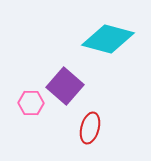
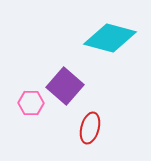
cyan diamond: moved 2 px right, 1 px up
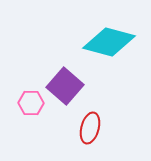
cyan diamond: moved 1 px left, 4 px down
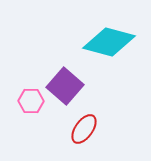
pink hexagon: moved 2 px up
red ellipse: moved 6 px left, 1 px down; rotated 20 degrees clockwise
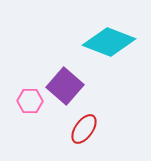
cyan diamond: rotated 6 degrees clockwise
pink hexagon: moved 1 px left
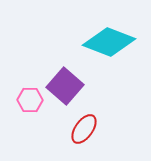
pink hexagon: moved 1 px up
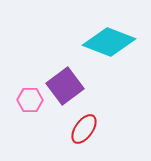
purple square: rotated 12 degrees clockwise
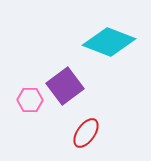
red ellipse: moved 2 px right, 4 px down
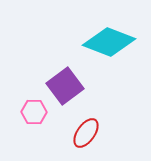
pink hexagon: moved 4 px right, 12 px down
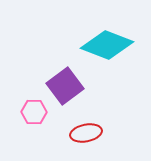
cyan diamond: moved 2 px left, 3 px down
red ellipse: rotated 44 degrees clockwise
